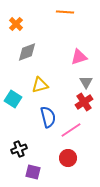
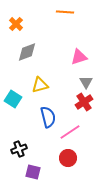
pink line: moved 1 px left, 2 px down
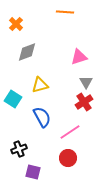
blue semicircle: moved 6 px left; rotated 15 degrees counterclockwise
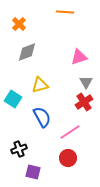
orange cross: moved 3 px right
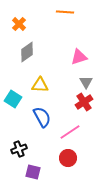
gray diamond: rotated 15 degrees counterclockwise
yellow triangle: rotated 18 degrees clockwise
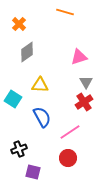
orange line: rotated 12 degrees clockwise
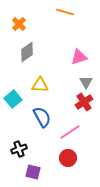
cyan square: rotated 18 degrees clockwise
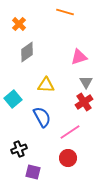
yellow triangle: moved 6 px right
